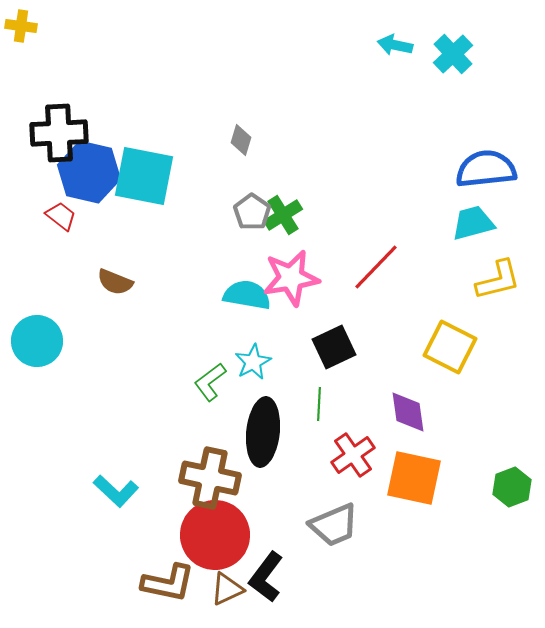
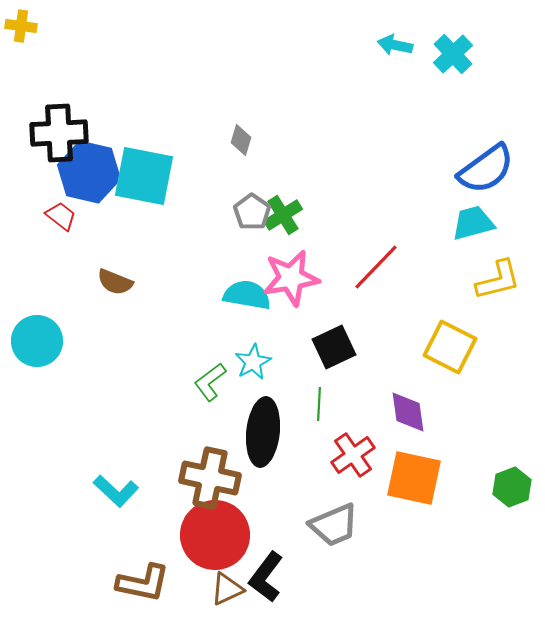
blue semicircle: rotated 150 degrees clockwise
brown L-shape: moved 25 px left
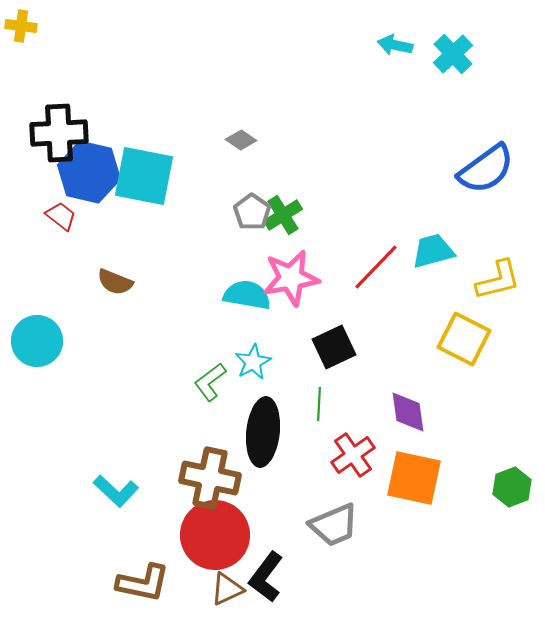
gray diamond: rotated 72 degrees counterclockwise
cyan trapezoid: moved 40 px left, 28 px down
yellow square: moved 14 px right, 8 px up
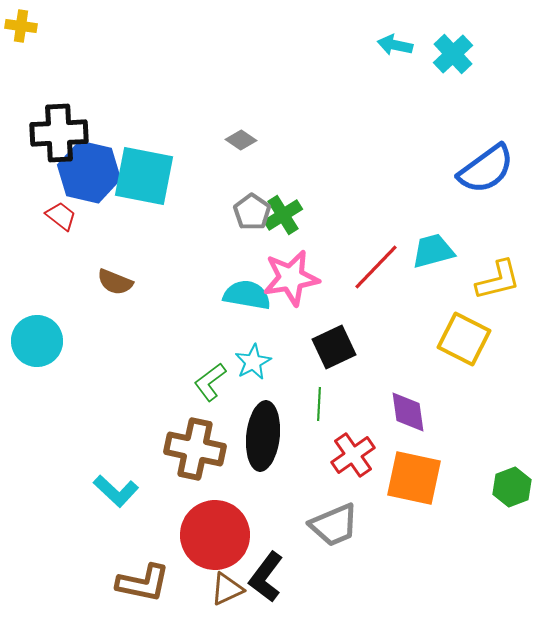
black ellipse: moved 4 px down
brown cross: moved 15 px left, 29 px up
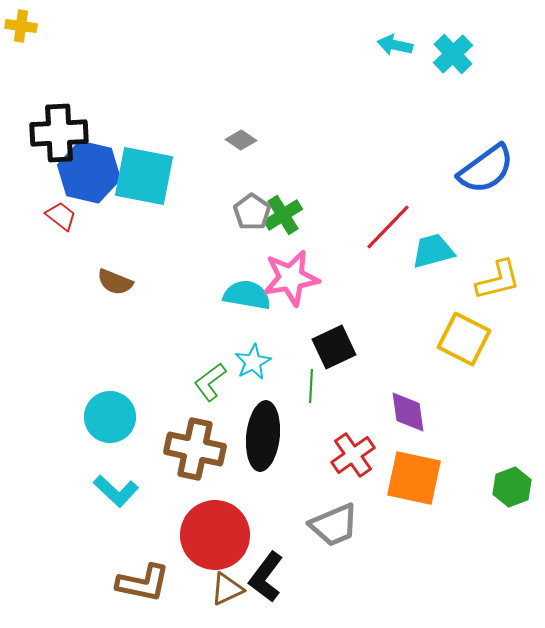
red line: moved 12 px right, 40 px up
cyan circle: moved 73 px right, 76 px down
green line: moved 8 px left, 18 px up
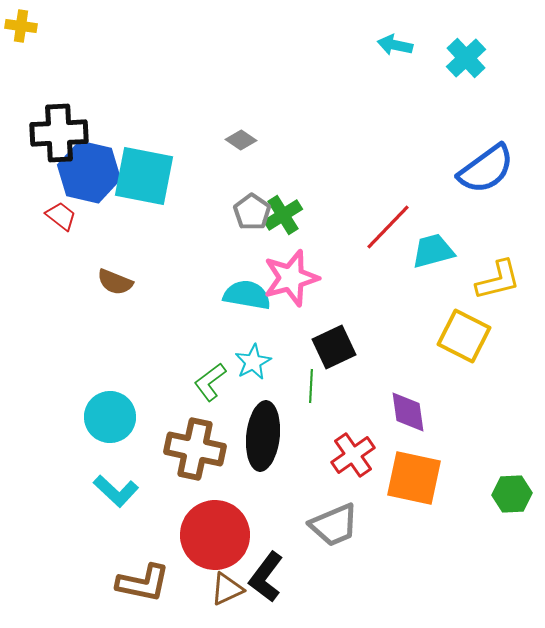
cyan cross: moved 13 px right, 4 px down
pink star: rotated 6 degrees counterclockwise
yellow square: moved 3 px up
green hexagon: moved 7 px down; rotated 18 degrees clockwise
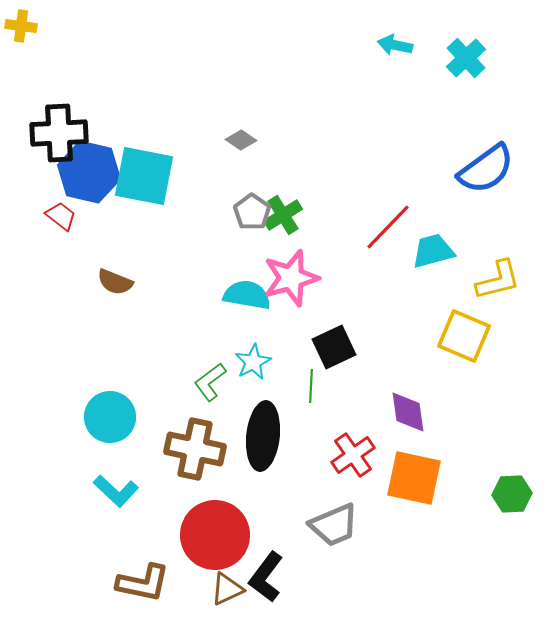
yellow square: rotated 4 degrees counterclockwise
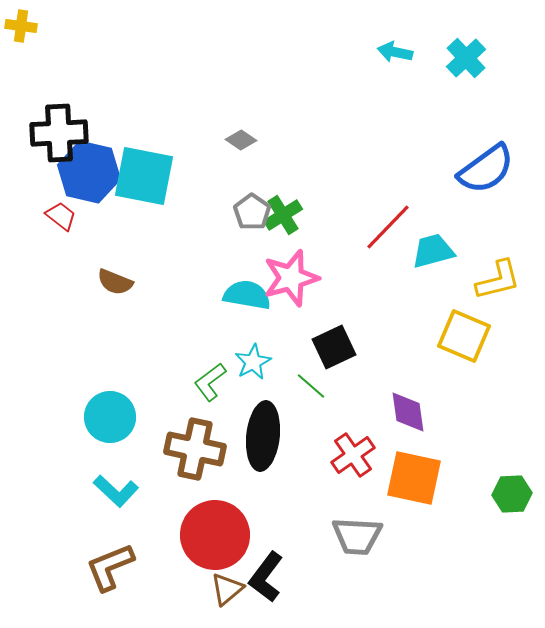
cyan arrow: moved 7 px down
green line: rotated 52 degrees counterclockwise
gray trapezoid: moved 23 px right, 11 px down; rotated 26 degrees clockwise
brown L-shape: moved 33 px left, 16 px up; rotated 146 degrees clockwise
brown triangle: rotated 15 degrees counterclockwise
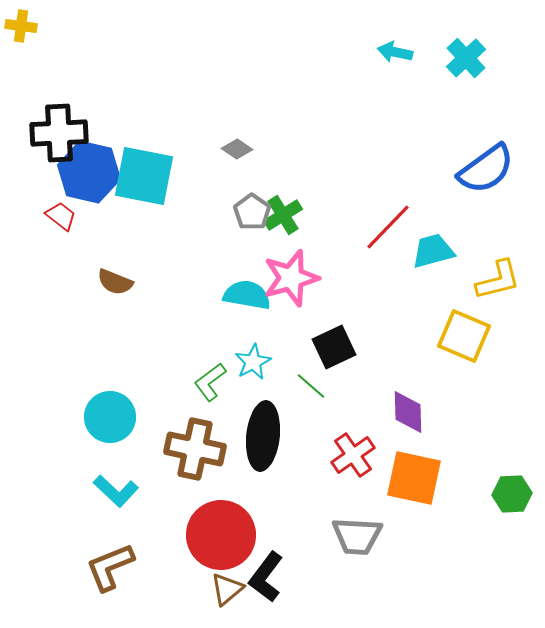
gray diamond: moved 4 px left, 9 px down
purple diamond: rotated 6 degrees clockwise
red circle: moved 6 px right
